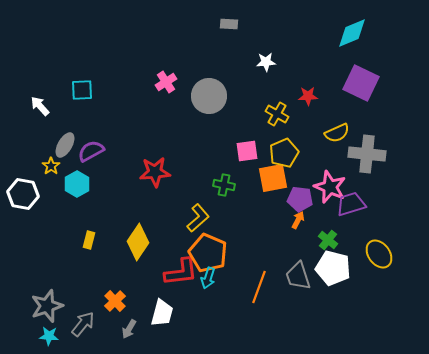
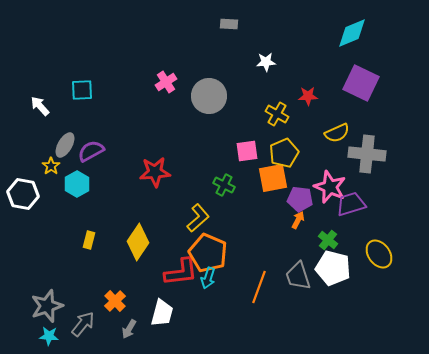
green cross at (224, 185): rotated 15 degrees clockwise
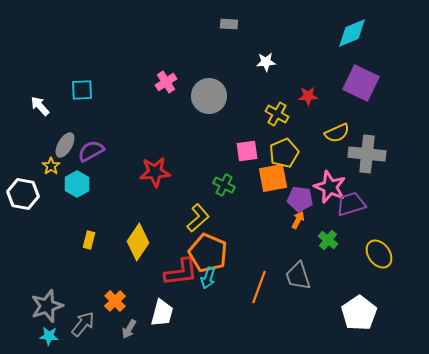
white pentagon at (333, 268): moved 26 px right, 45 px down; rotated 24 degrees clockwise
